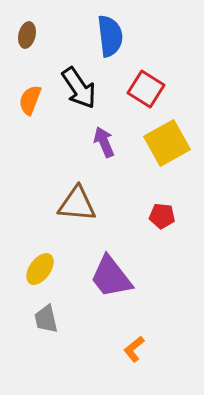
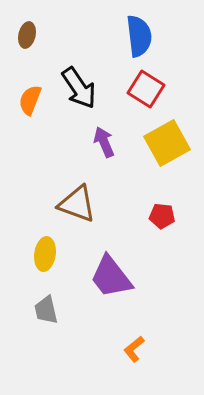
blue semicircle: moved 29 px right
brown triangle: rotated 15 degrees clockwise
yellow ellipse: moved 5 px right, 15 px up; rotated 28 degrees counterclockwise
gray trapezoid: moved 9 px up
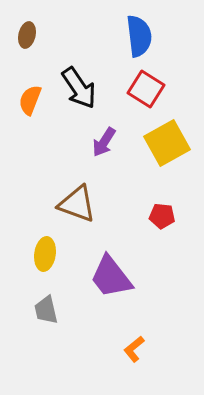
purple arrow: rotated 124 degrees counterclockwise
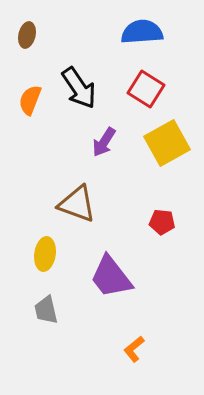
blue semicircle: moved 3 px right, 4 px up; rotated 87 degrees counterclockwise
red pentagon: moved 6 px down
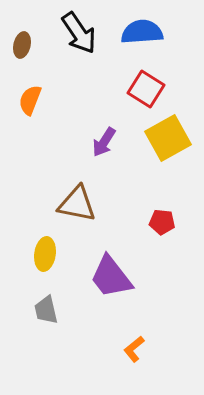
brown ellipse: moved 5 px left, 10 px down
black arrow: moved 55 px up
yellow square: moved 1 px right, 5 px up
brown triangle: rotated 9 degrees counterclockwise
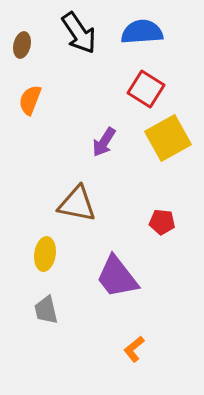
purple trapezoid: moved 6 px right
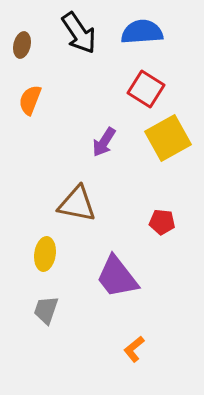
gray trapezoid: rotated 32 degrees clockwise
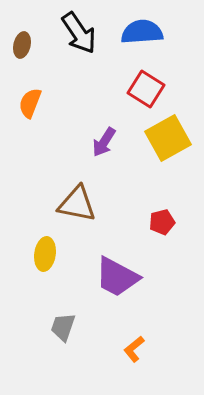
orange semicircle: moved 3 px down
red pentagon: rotated 20 degrees counterclockwise
purple trapezoid: rotated 24 degrees counterclockwise
gray trapezoid: moved 17 px right, 17 px down
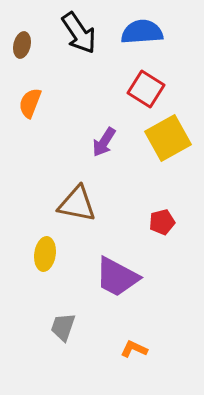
orange L-shape: rotated 64 degrees clockwise
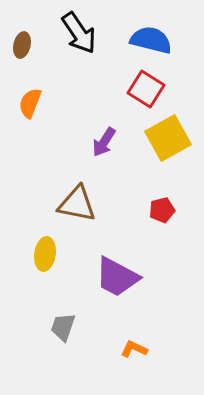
blue semicircle: moved 9 px right, 8 px down; rotated 18 degrees clockwise
red pentagon: moved 12 px up
